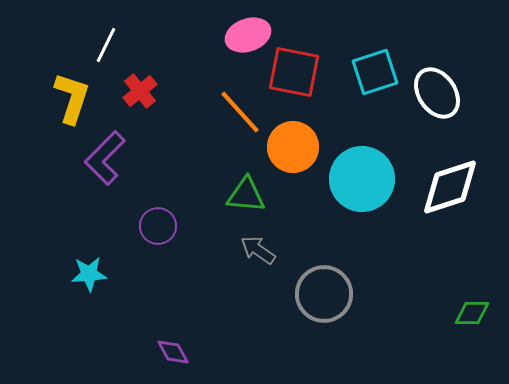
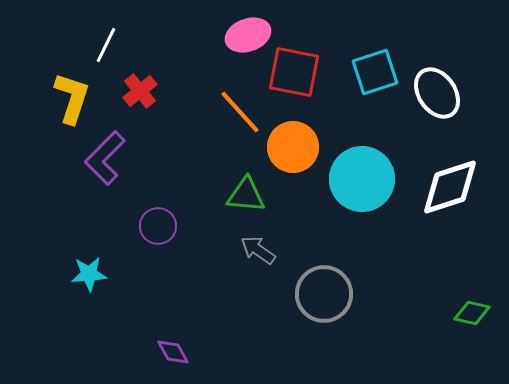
green diamond: rotated 12 degrees clockwise
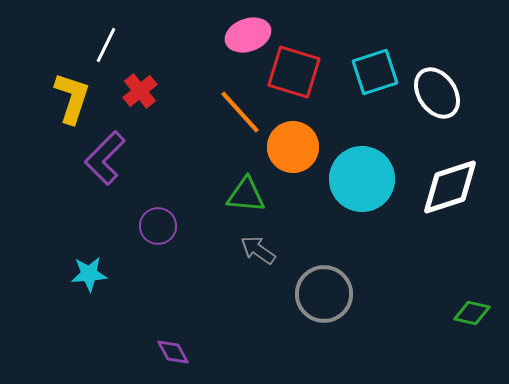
red square: rotated 6 degrees clockwise
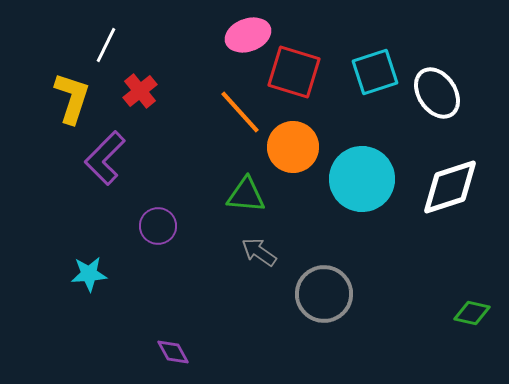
gray arrow: moved 1 px right, 2 px down
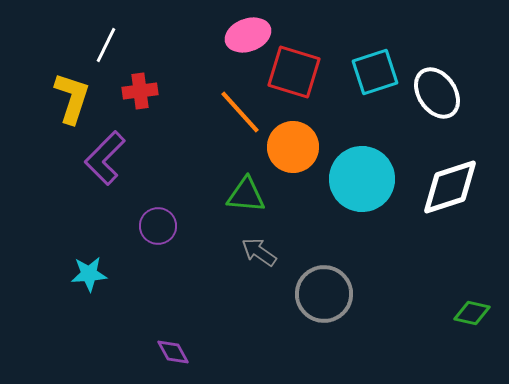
red cross: rotated 32 degrees clockwise
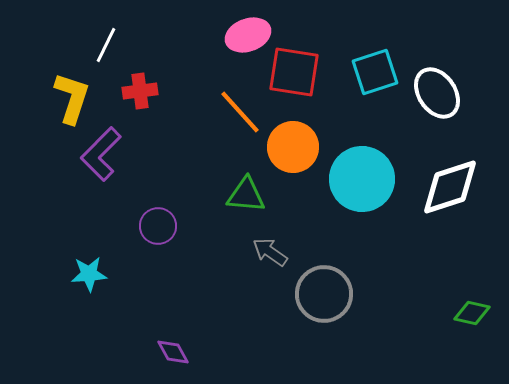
red square: rotated 8 degrees counterclockwise
purple L-shape: moved 4 px left, 4 px up
gray arrow: moved 11 px right
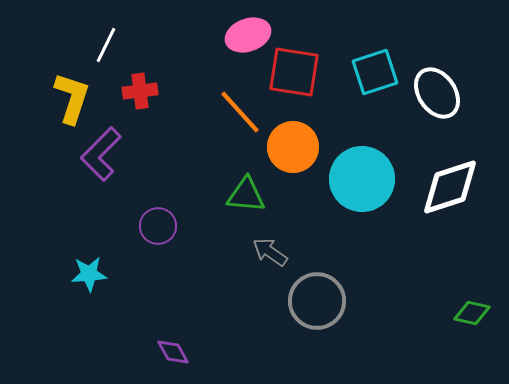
gray circle: moved 7 px left, 7 px down
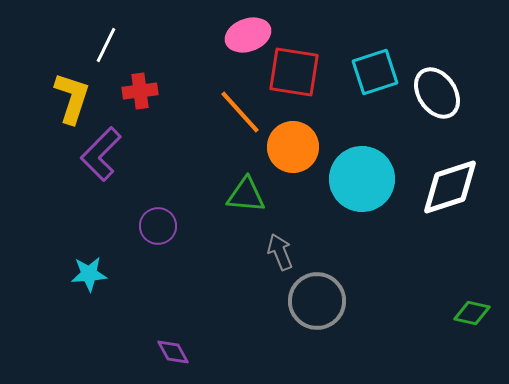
gray arrow: moved 10 px right; rotated 33 degrees clockwise
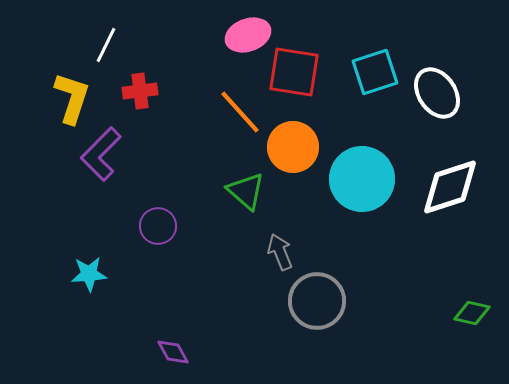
green triangle: moved 4 px up; rotated 36 degrees clockwise
